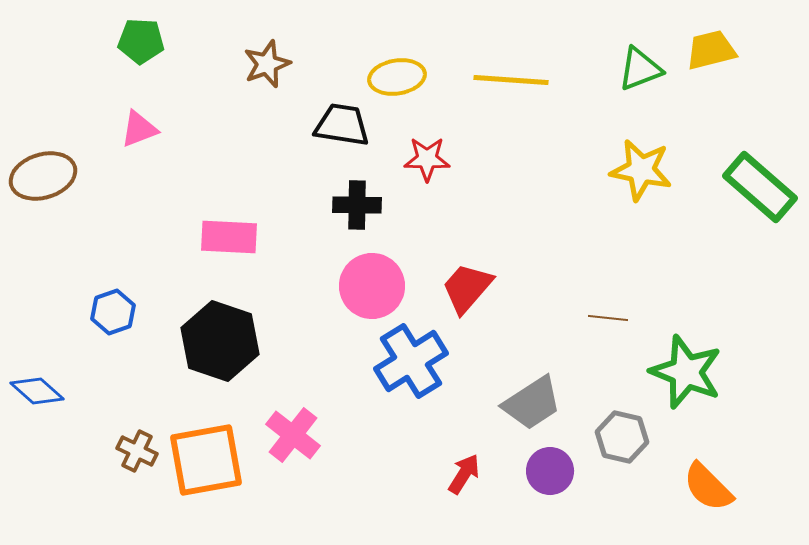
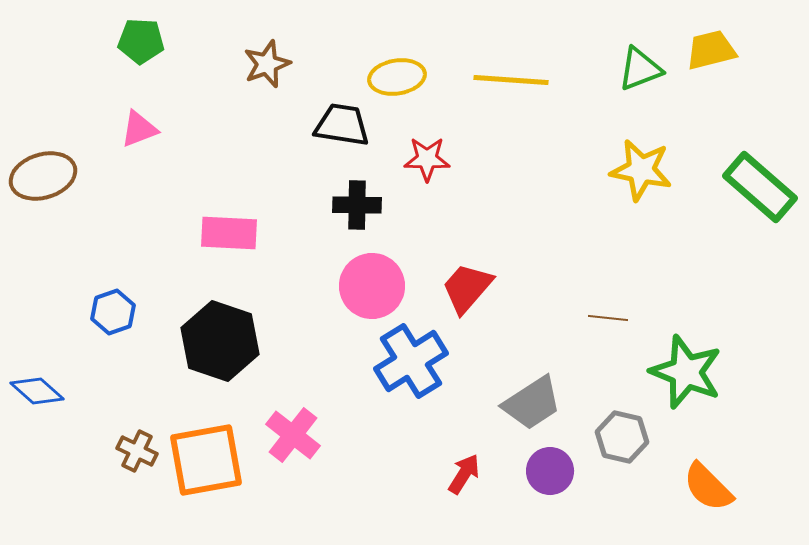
pink rectangle: moved 4 px up
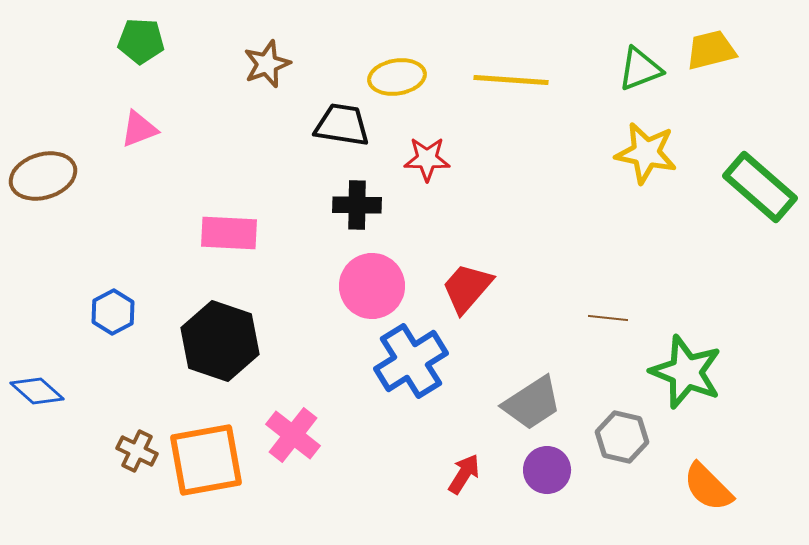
yellow star: moved 5 px right, 17 px up
blue hexagon: rotated 9 degrees counterclockwise
purple circle: moved 3 px left, 1 px up
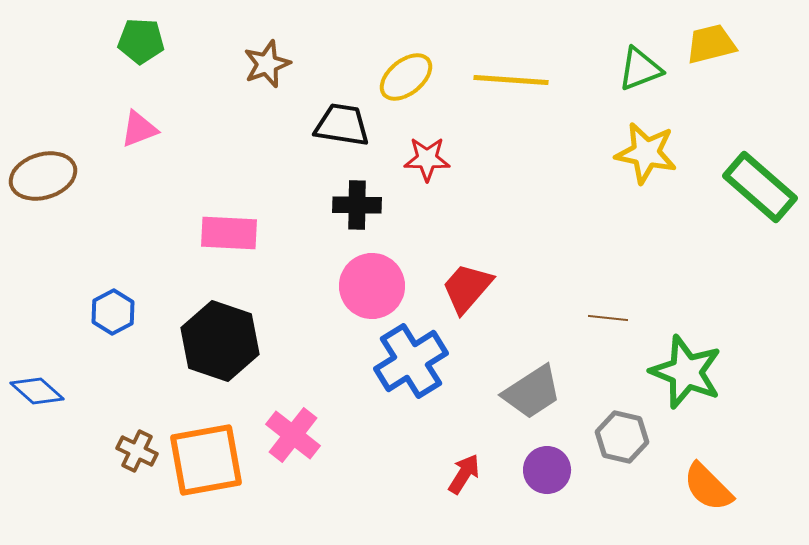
yellow trapezoid: moved 6 px up
yellow ellipse: moved 9 px right; rotated 30 degrees counterclockwise
gray trapezoid: moved 11 px up
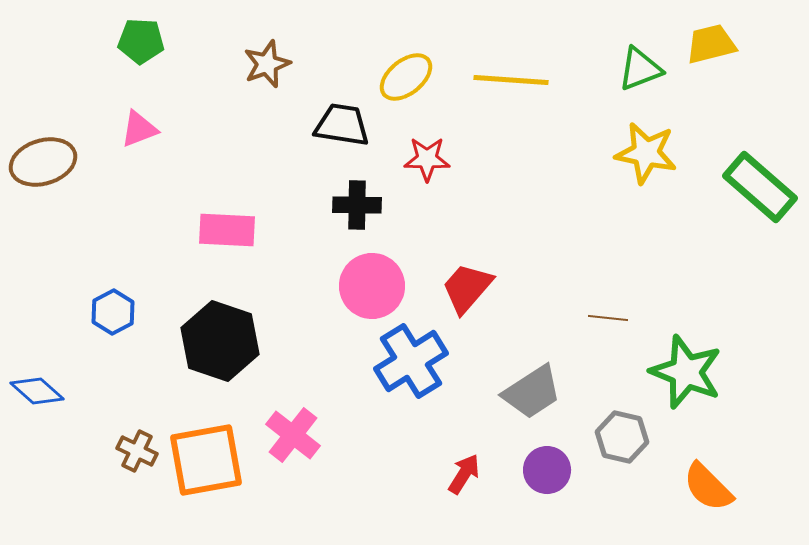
brown ellipse: moved 14 px up
pink rectangle: moved 2 px left, 3 px up
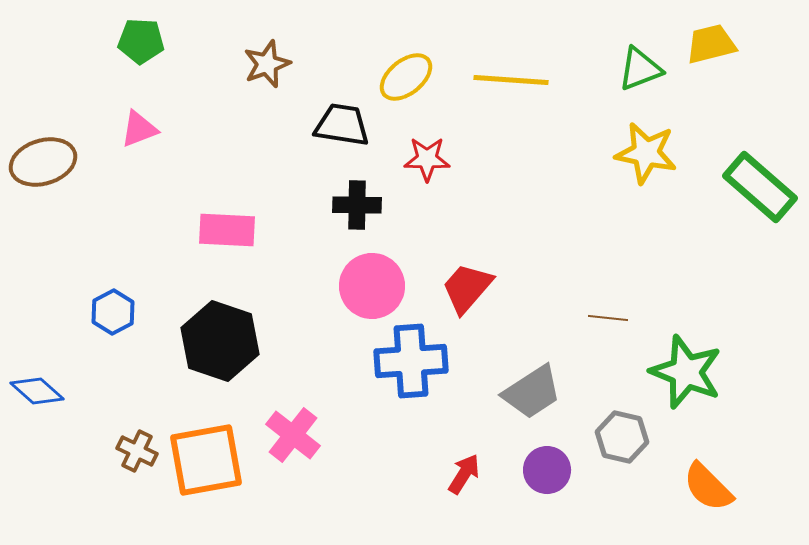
blue cross: rotated 28 degrees clockwise
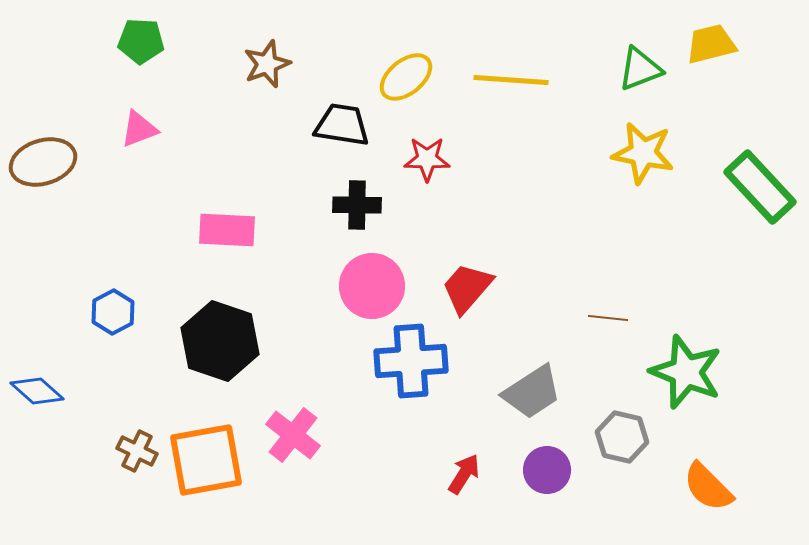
yellow star: moved 3 px left
green rectangle: rotated 6 degrees clockwise
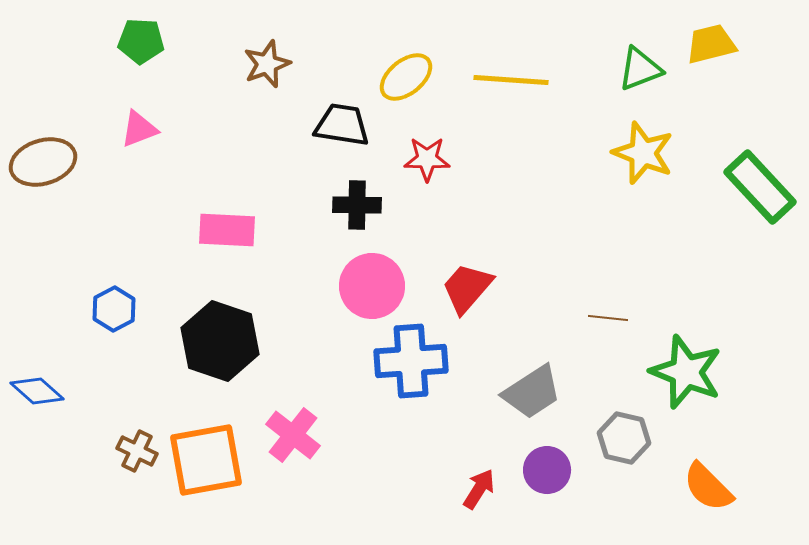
yellow star: rotated 10 degrees clockwise
blue hexagon: moved 1 px right, 3 px up
gray hexagon: moved 2 px right, 1 px down
red arrow: moved 15 px right, 15 px down
